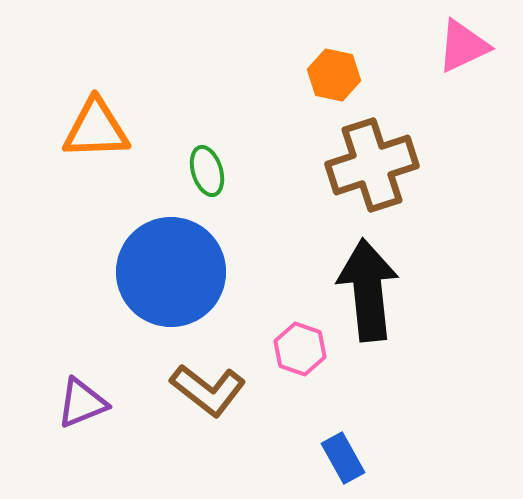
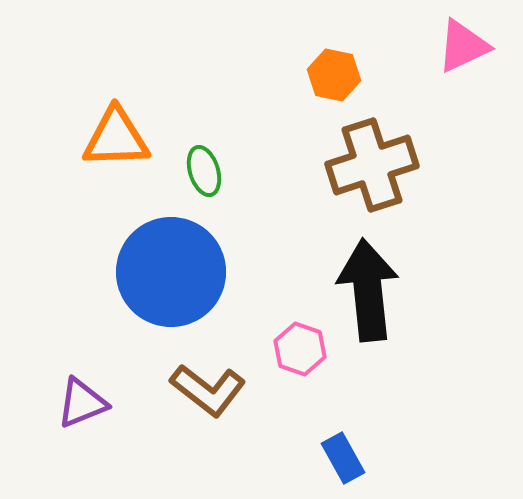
orange triangle: moved 20 px right, 9 px down
green ellipse: moved 3 px left
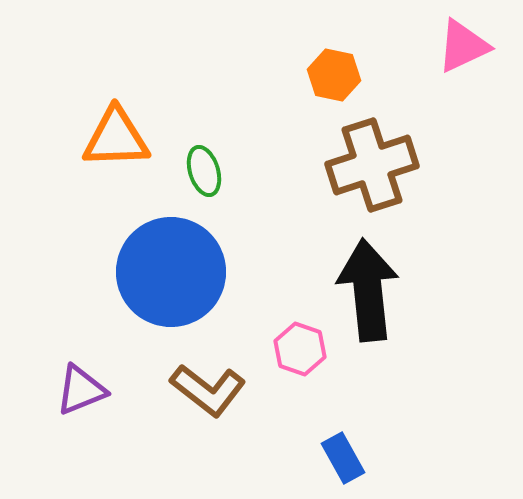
purple triangle: moved 1 px left, 13 px up
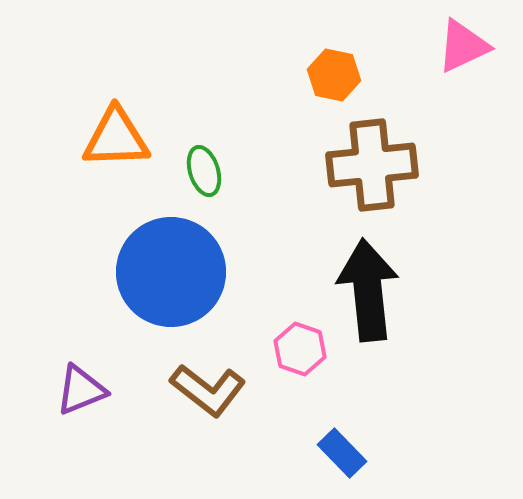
brown cross: rotated 12 degrees clockwise
blue rectangle: moved 1 px left, 5 px up; rotated 15 degrees counterclockwise
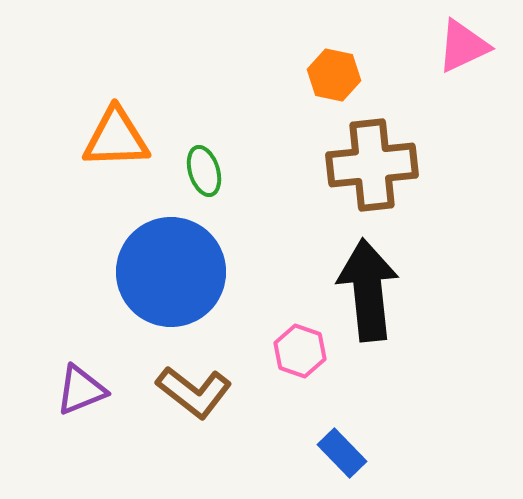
pink hexagon: moved 2 px down
brown L-shape: moved 14 px left, 2 px down
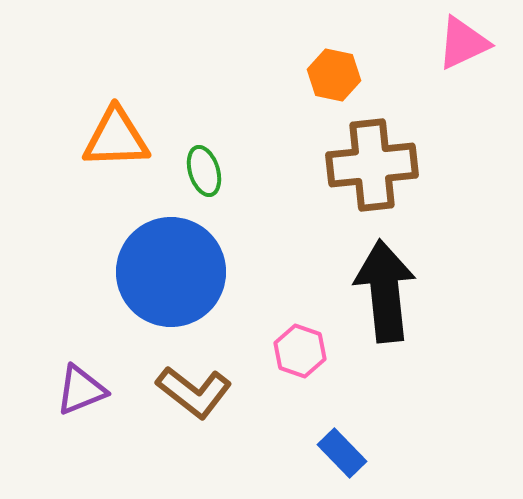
pink triangle: moved 3 px up
black arrow: moved 17 px right, 1 px down
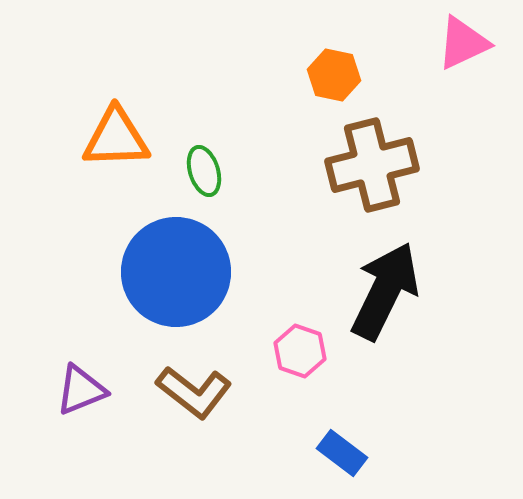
brown cross: rotated 8 degrees counterclockwise
blue circle: moved 5 px right
black arrow: rotated 32 degrees clockwise
blue rectangle: rotated 9 degrees counterclockwise
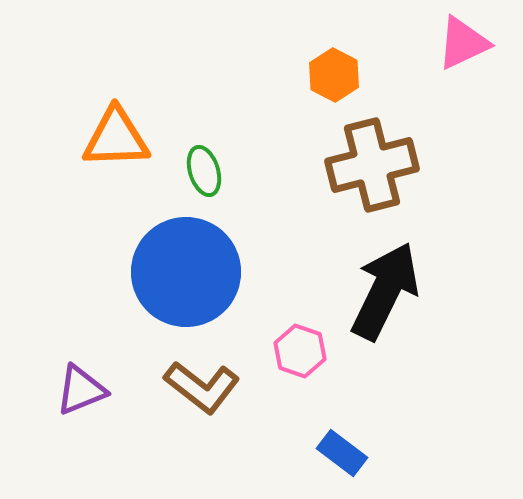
orange hexagon: rotated 15 degrees clockwise
blue circle: moved 10 px right
brown L-shape: moved 8 px right, 5 px up
